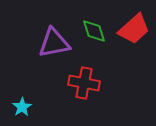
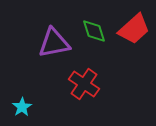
red cross: moved 1 px down; rotated 24 degrees clockwise
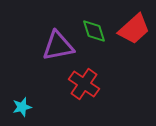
purple triangle: moved 4 px right, 3 px down
cyan star: rotated 18 degrees clockwise
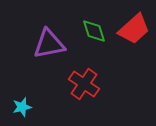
purple triangle: moved 9 px left, 2 px up
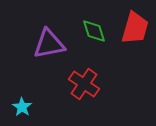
red trapezoid: moved 1 px right, 1 px up; rotated 32 degrees counterclockwise
cyan star: rotated 24 degrees counterclockwise
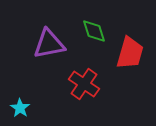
red trapezoid: moved 5 px left, 25 px down
cyan star: moved 2 px left, 1 px down
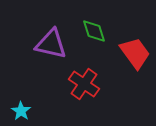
purple triangle: moved 2 px right; rotated 24 degrees clockwise
red trapezoid: moved 5 px right; rotated 52 degrees counterclockwise
cyan star: moved 1 px right, 3 px down
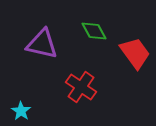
green diamond: rotated 12 degrees counterclockwise
purple triangle: moved 9 px left
red cross: moved 3 px left, 3 px down
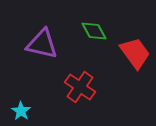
red cross: moved 1 px left
